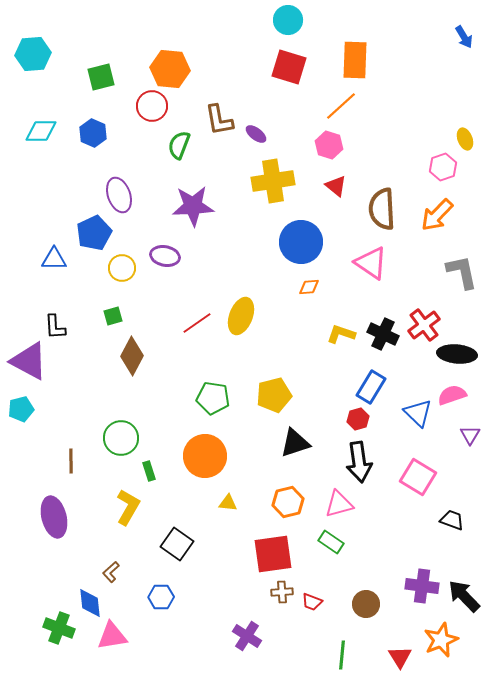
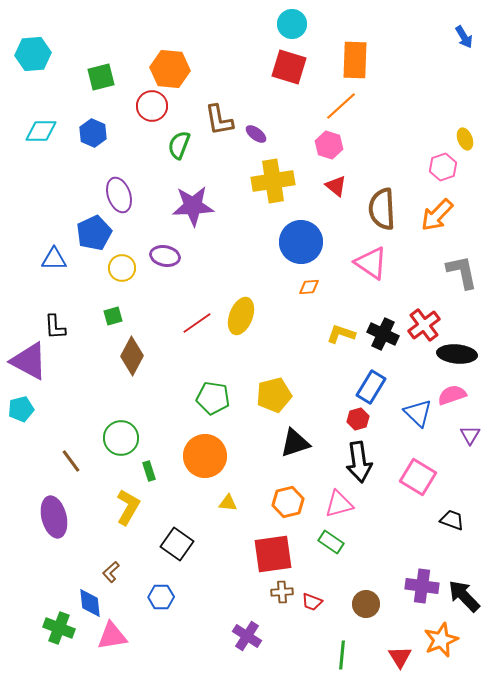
cyan circle at (288, 20): moved 4 px right, 4 px down
brown line at (71, 461): rotated 35 degrees counterclockwise
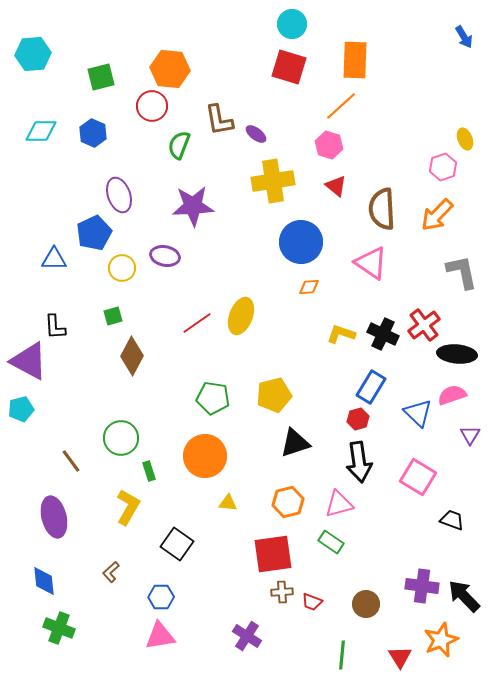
blue diamond at (90, 603): moved 46 px left, 22 px up
pink triangle at (112, 636): moved 48 px right
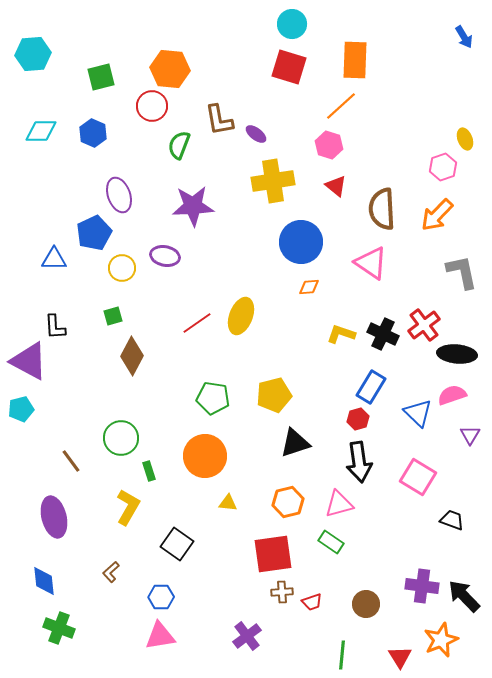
red trapezoid at (312, 602): rotated 40 degrees counterclockwise
purple cross at (247, 636): rotated 20 degrees clockwise
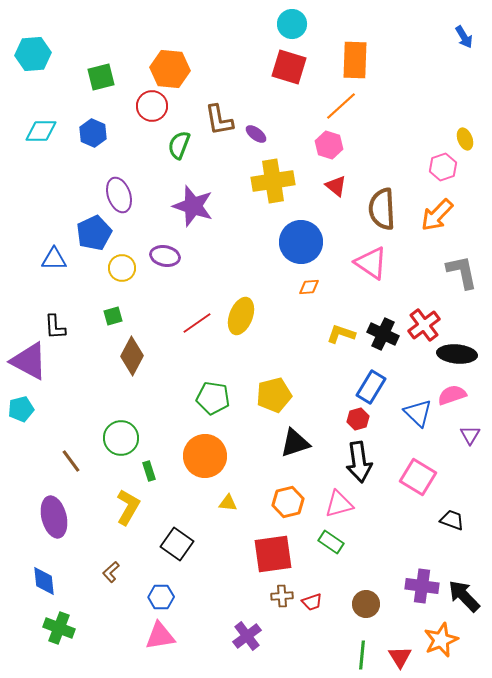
purple star at (193, 206): rotated 21 degrees clockwise
brown cross at (282, 592): moved 4 px down
green line at (342, 655): moved 20 px right
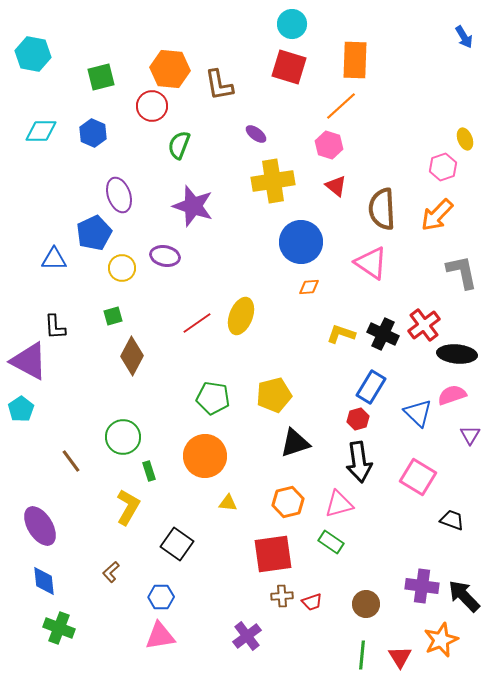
cyan hexagon at (33, 54): rotated 16 degrees clockwise
brown L-shape at (219, 120): moved 35 px up
cyan pentagon at (21, 409): rotated 20 degrees counterclockwise
green circle at (121, 438): moved 2 px right, 1 px up
purple ellipse at (54, 517): moved 14 px left, 9 px down; rotated 18 degrees counterclockwise
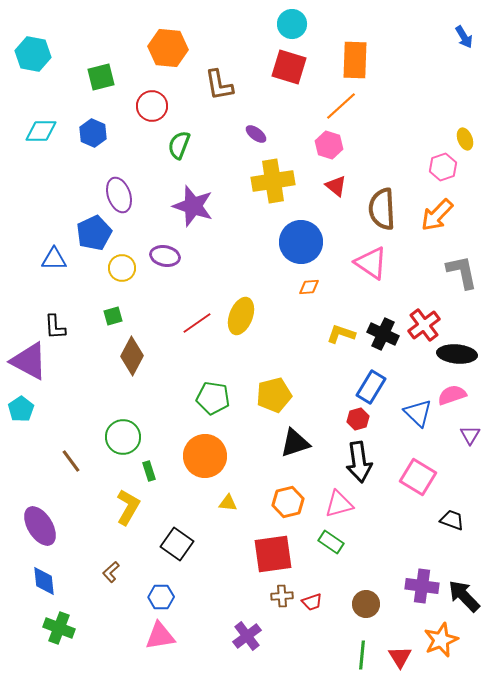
orange hexagon at (170, 69): moved 2 px left, 21 px up
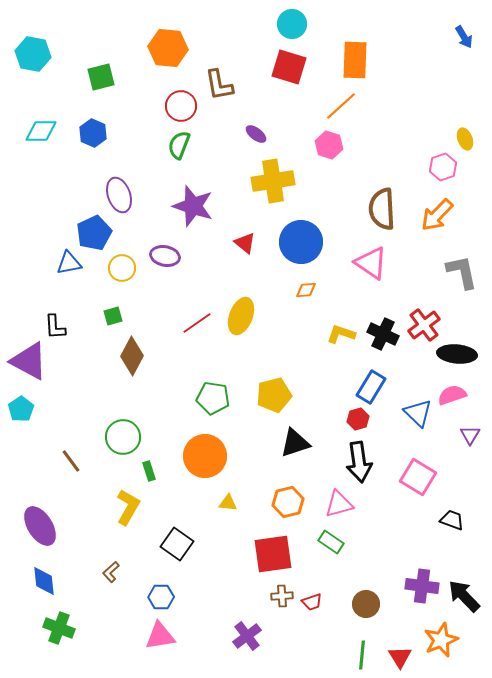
red circle at (152, 106): moved 29 px right
red triangle at (336, 186): moved 91 px left, 57 px down
blue triangle at (54, 259): moved 15 px right, 4 px down; rotated 12 degrees counterclockwise
orange diamond at (309, 287): moved 3 px left, 3 px down
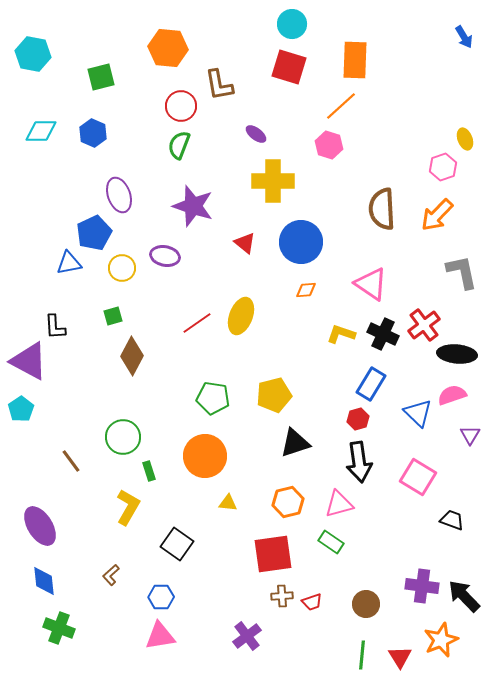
yellow cross at (273, 181): rotated 9 degrees clockwise
pink triangle at (371, 263): moved 21 px down
blue rectangle at (371, 387): moved 3 px up
brown L-shape at (111, 572): moved 3 px down
